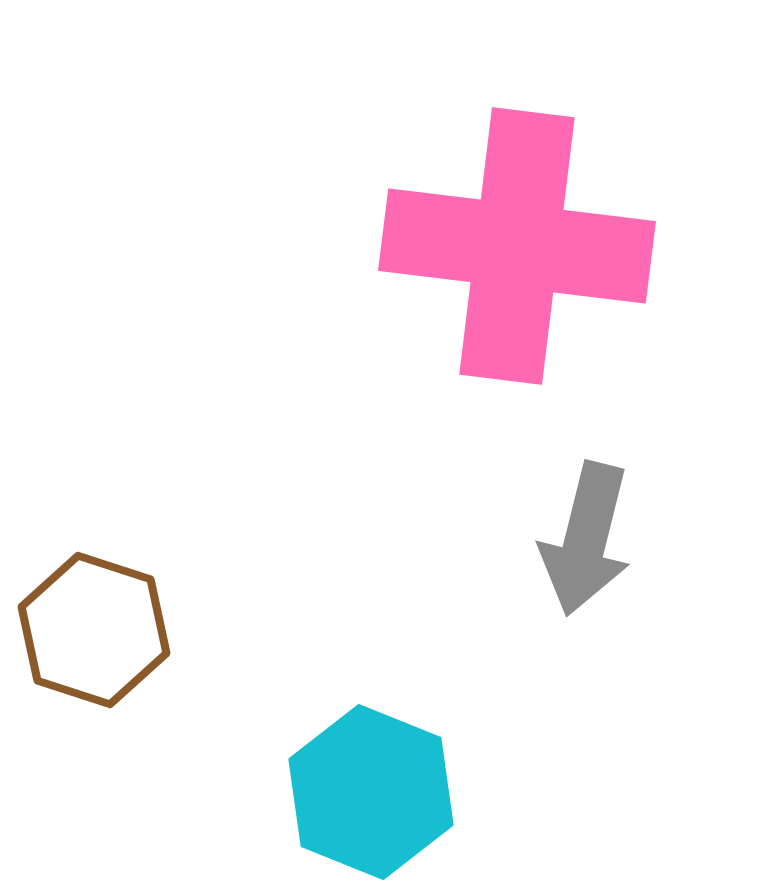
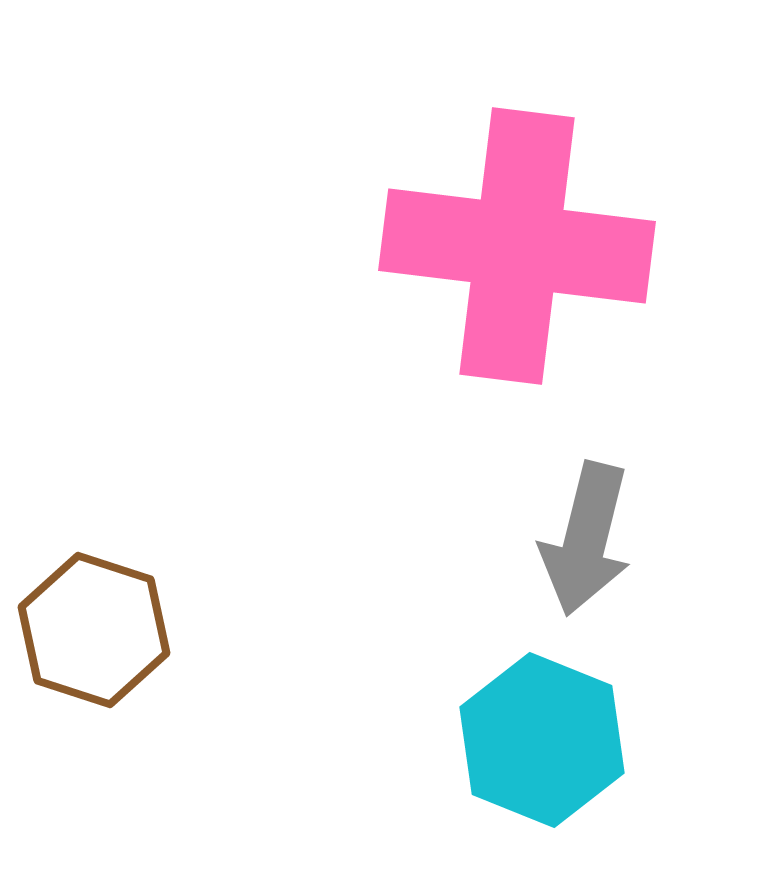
cyan hexagon: moved 171 px right, 52 px up
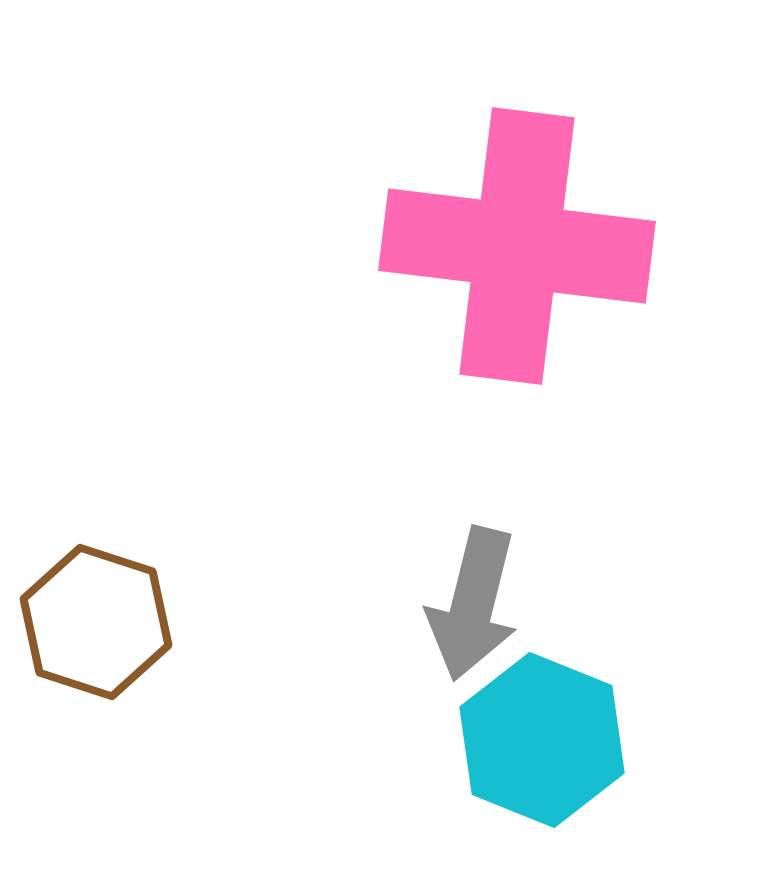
gray arrow: moved 113 px left, 65 px down
brown hexagon: moved 2 px right, 8 px up
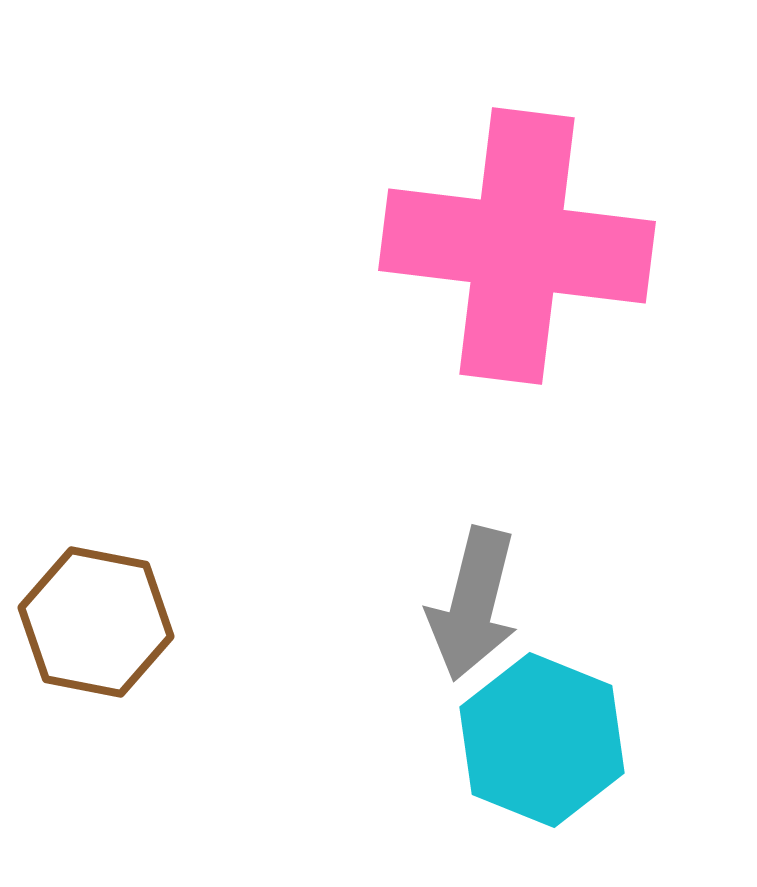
brown hexagon: rotated 7 degrees counterclockwise
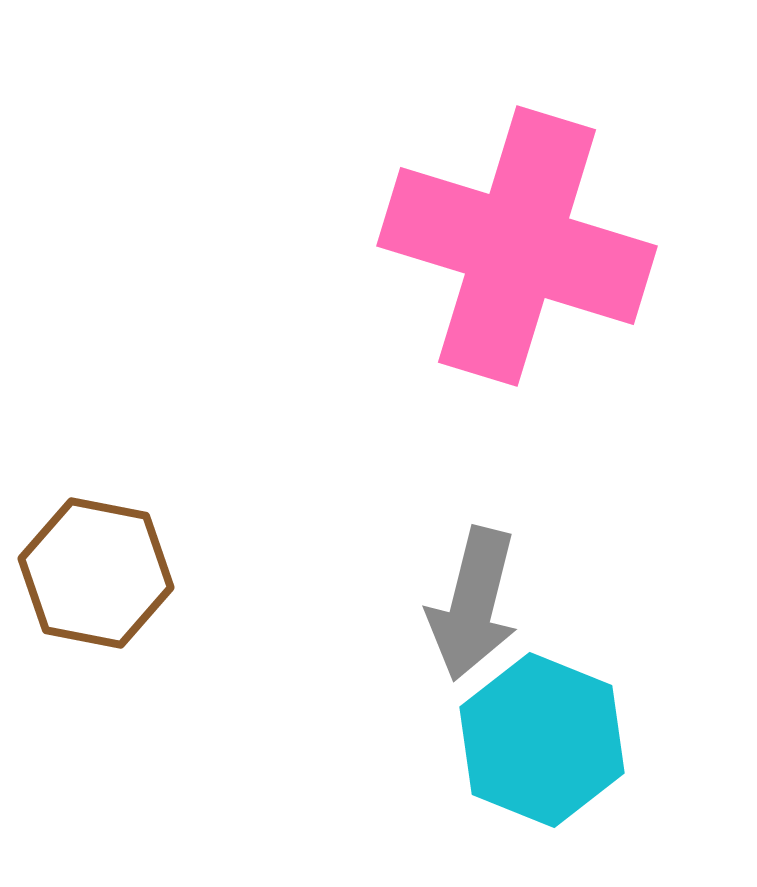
pink cross: rotated 10 degrees clockwise
brown hexagon: moved 49 px up
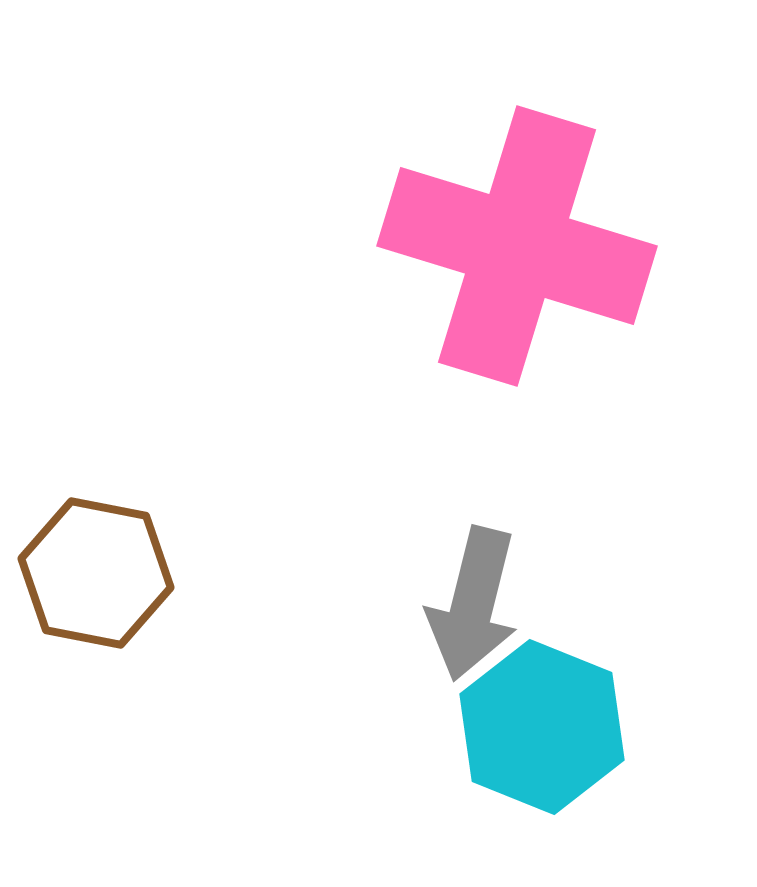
cyan hexagon: moved 13 px up
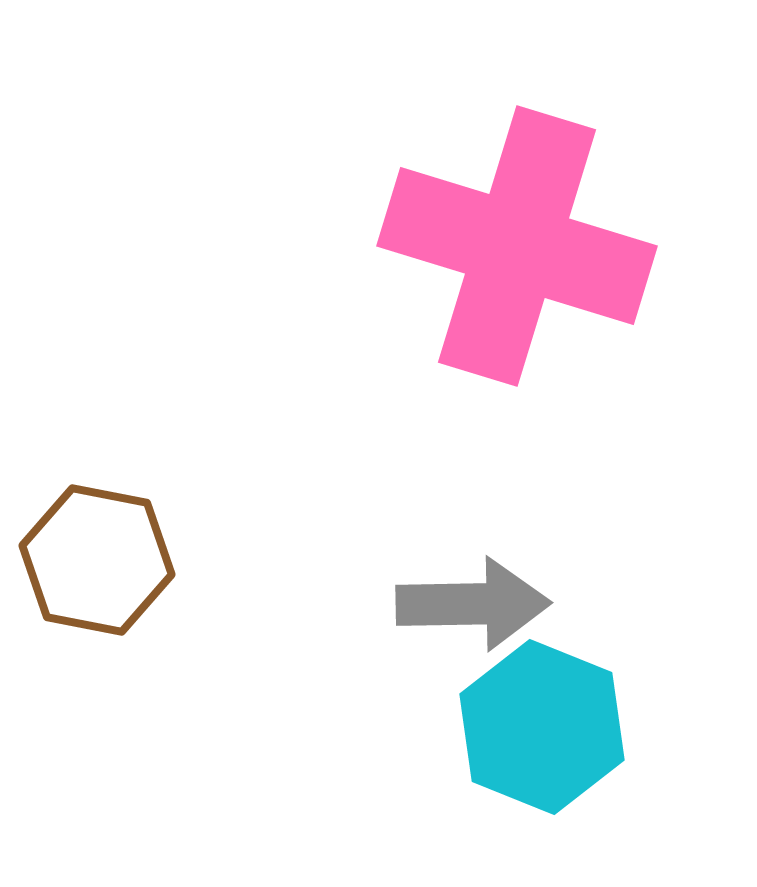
brown hexagon: moved 1 px right, 13 px up
gray arrow: rotated 105 degrees counterclockwise
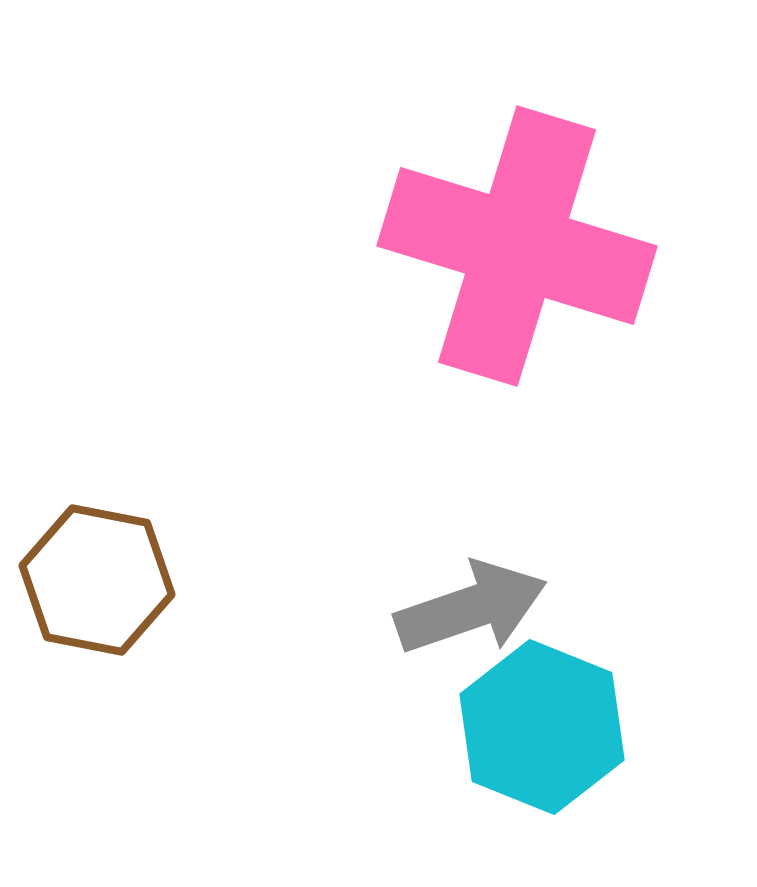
brown hexagon: moved 20 px down
gray arrow: moved 2 px left, 4 px down; rotated 18 degrees counterclockwise
